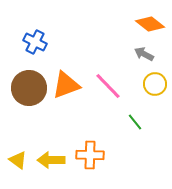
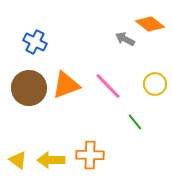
gray arrow: moved 19 px left, 15 px up
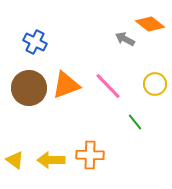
yellow triangle: moved 3 px left
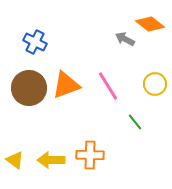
pink line: rotated 12 degrees clockwise
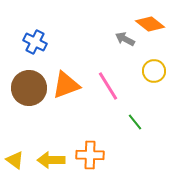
yellow circle: moved 1 px left, 13 px up
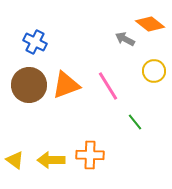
brown circle: moved 3 px up
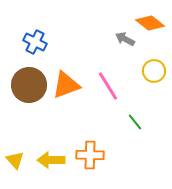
orange diamond: moved 1 px up
yellow triangle: rotated 12 degrees clockwise
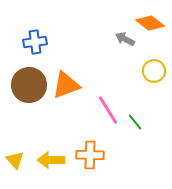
blue cross: rotated 35 degrees counterclockwise
pink line: moved 24 px down
